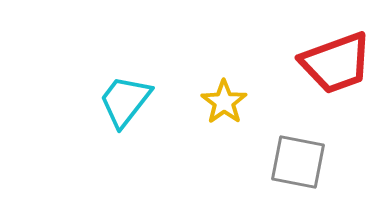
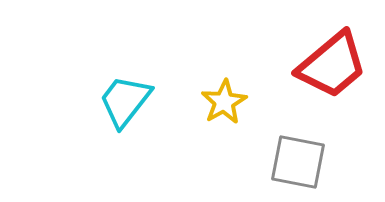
red trapezoid: moved 4 px left, 2 px down; rotated 20 degrees counterclockwise
yellow star: rotated 6 degrees clockwise
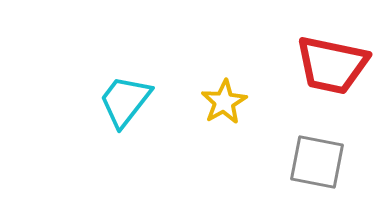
red trapezoid: rotated 52 degrees clockwise
gray square: moved 19 px right
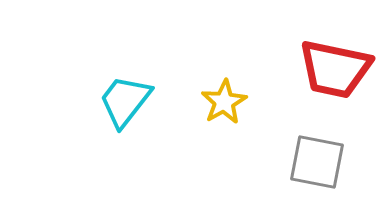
red trapezoid: moved 3 px right, 4 px down
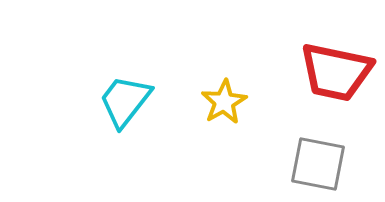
red trapezoid: moved 1 px right, 3 px down
gray square: moved 1 px right, 2 px down
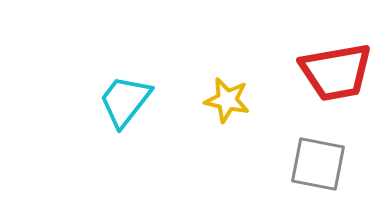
red trapezoid: rotated 22 degrees counterclockwise
yellow star: moved 3 px right, 2 px up; rotated 30 degrees counterclockwise
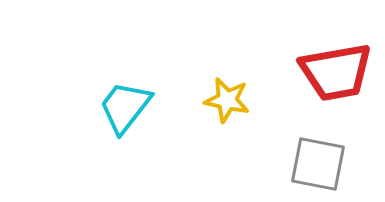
cyan trapezoid: moved 6 px down
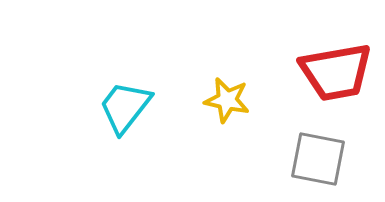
gray square: moved 5 px up
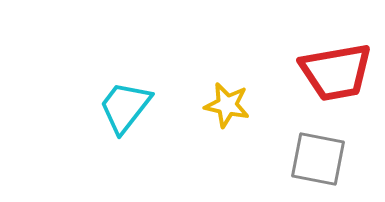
yellow star: moved 5 px down
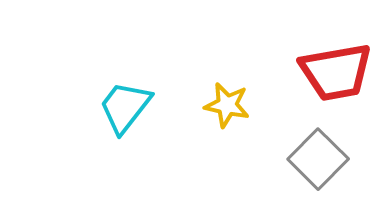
gray square: rotated 34 degrees clockwise
